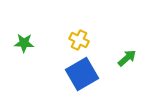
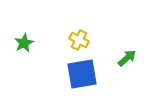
green star: rotated 30 degrees counterclockwise
blue square: rotated 20 degrees clockwise
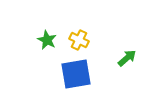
green star: moved 23 px right, 3 px up; rotated 18 degrees counterclockwise
blue square: moved 6 px left
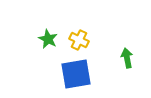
green star: moved 1 px right, 1 px up
green arrow: rotated 60 degrees counterclockwise
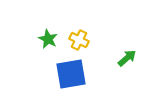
green arrow: rotated 60 degrees clockwise
blue square: moved 5 px left
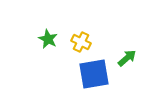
yellow cross: moved 2 px right, 2 px down
blue square: moved 23 px right
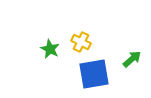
green star: moved 2 px right, 10 px down
green arrow: moved 5 px right, 1 px down
